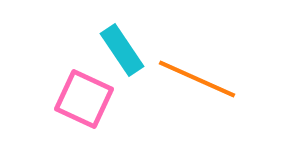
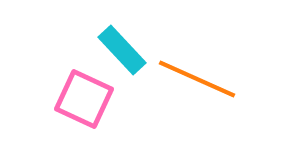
cyan rectangle: rotated 9 degrees counterclockwise
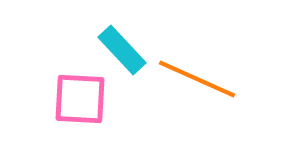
pink square: moved 4 px left; rotated 22 degrees counterclockwise
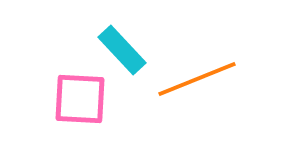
orange line: rotated 46 degrees counterclockwise
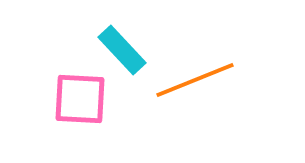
orange line: moved 2 px left, 1 px down
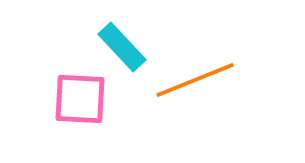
cyan rectangle: moved 3 px up
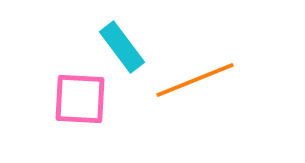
cyan rectangle: rotated 6 degrees clockwise
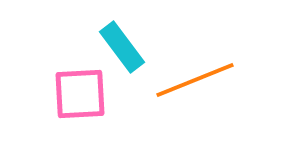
pink square: moved 5 px up; rotated 6 degrees counterclockwise
